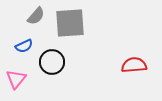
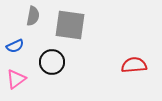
gray semicircle: moved 3 px left; rotated 30 degrees counterclockwise
gray square: moved 2 px down; rotated 12 degrees clockwise
blue semicircle: moved 9 px left
pink triangle: rotated 15 degrees clockwise
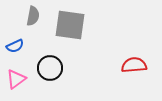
black circle: moved 2 px left, 6 px down
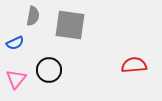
blue semicircle: moved 3 px up
black circle: moved 1 px left, 2 px down
pink triangle: rotated 15 degrees counterclockwise
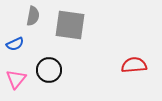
blue semicircle: moved 1 px down
